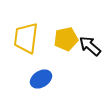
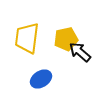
yellow trapezoid: moved 1 px right
black arrow: moved 10 px left, 6 px down
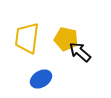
yellow pentagon: rotated 25 degrees clockwise
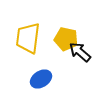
yellow trapezoid: moved 1 px right
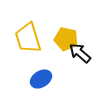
yellow trapezoid: rotated 24 degrees counterclockwise
black arrow: moved 1 px down
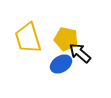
blue ellipse: moved 20 px right, 15 px up
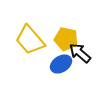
yellow trapezoid: moved 2 px right, 2 px down; rotated 24 degrees counterclockwise
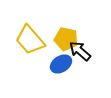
black arrow: moved 2 px up
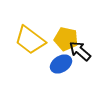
yellow trapezoid: rotated 12 degrees counterclockwise
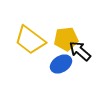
yellow pentagon: rotated 20 degrees counterclockwise
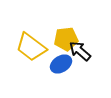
yellow trapezoid: moved 1 px right, 7 px down
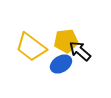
yellow pentagon: moved 2 px down
